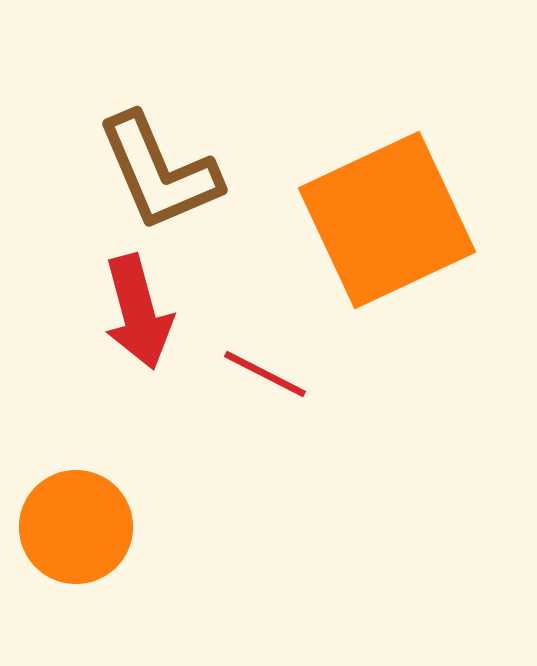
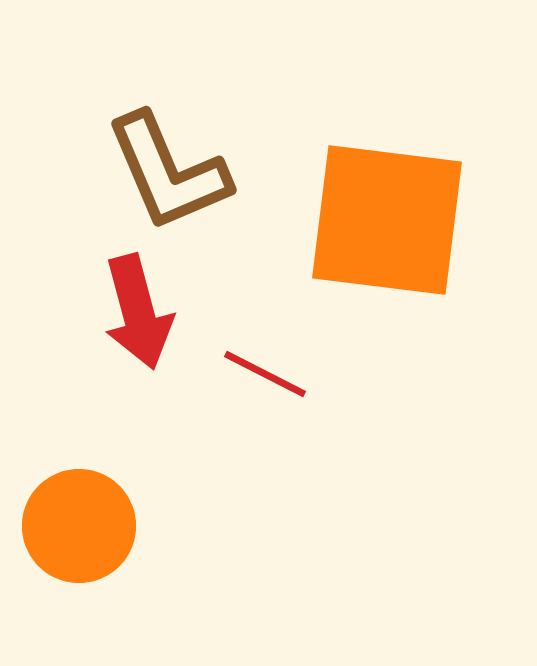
brown L-shape: moved 9 px right
orange square: rotated 32 degrees clockwise
orange circle: moved 3 px right, 1 px up
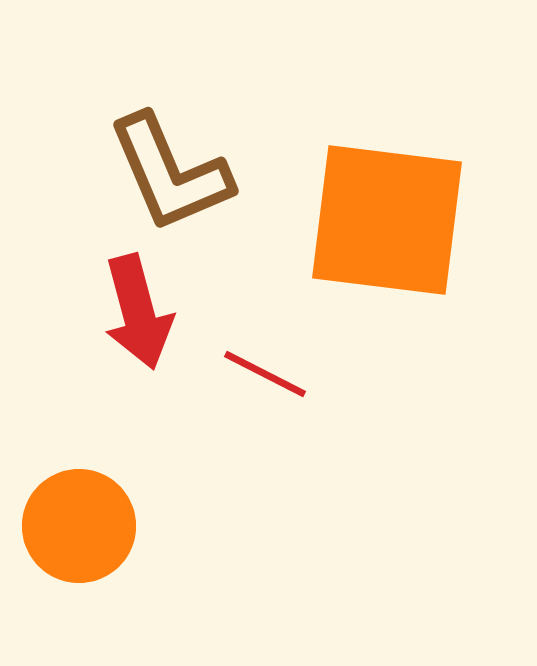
brown L-shape: moved 2 px right, 1 px down
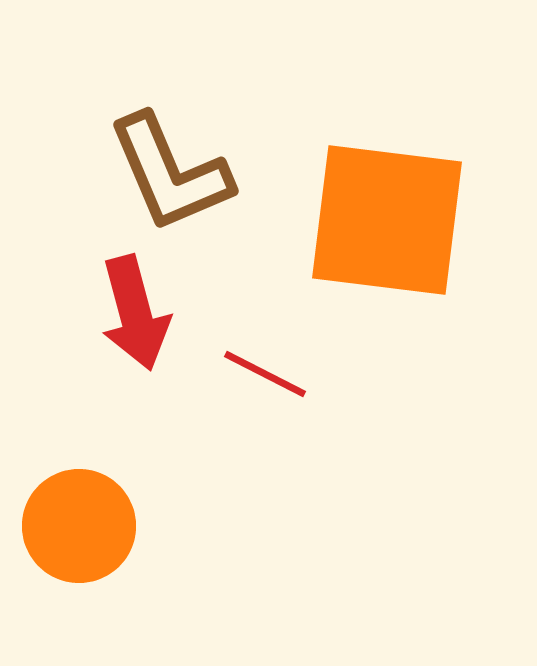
red arrow: moved 3 px left, 1 px down
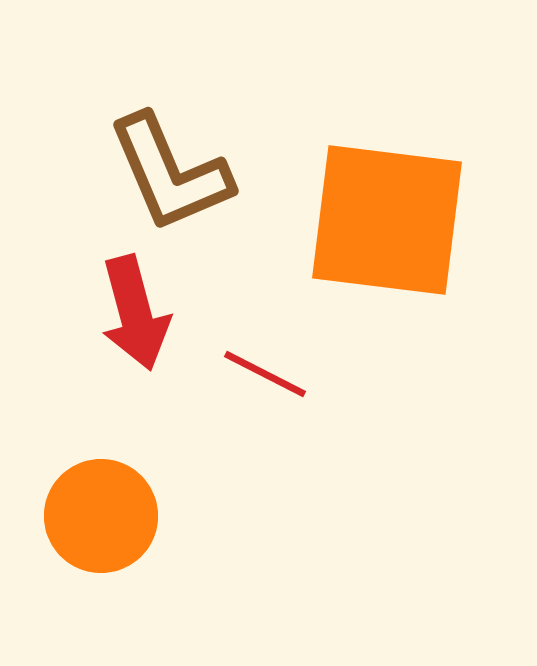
orange circle: moved 22 px right, 10 px up
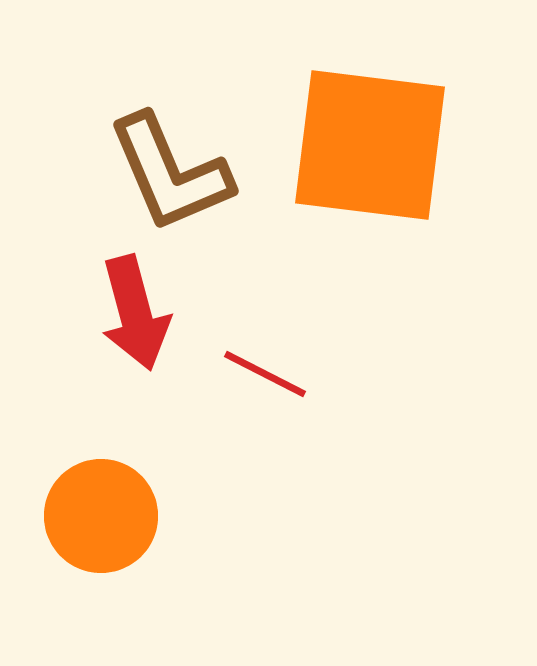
orange square: moved 17 px left, 75 px up
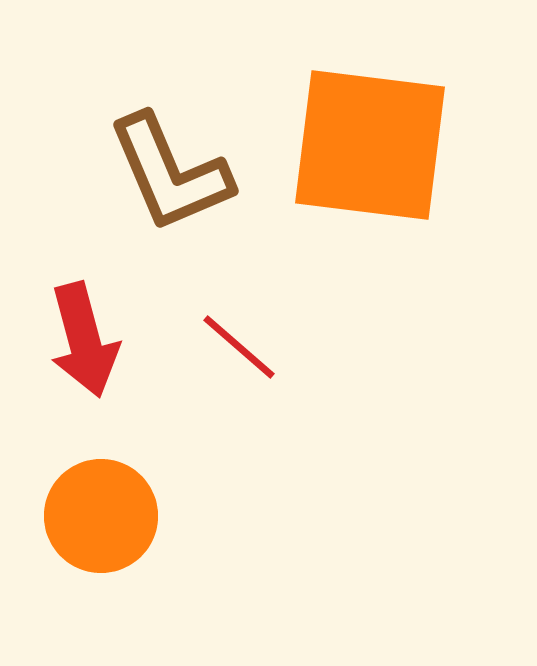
red arrow: moved 51 px left, 27 px down
red line: moved 26 px left, 27 px up; rotated 14 degrees clockwise
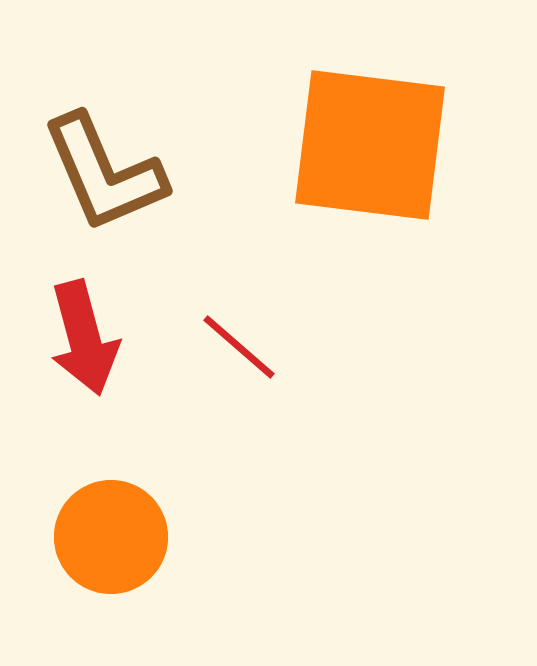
brown L-shape: moved 66 px left
red arrow: moved 2 px up
orange circle: moved 10 px right, 21 px down
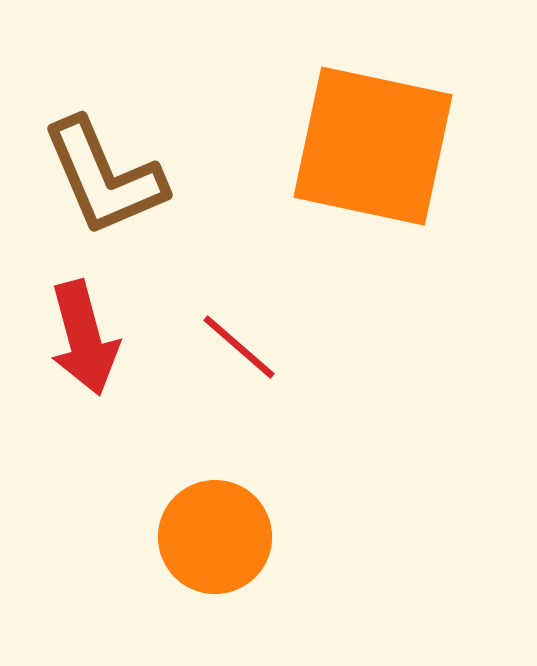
orange square: moved 3 px right, 1 px down; rotated 5 degrees clockwise
brown L-shape: moved 4 px down
orange circle: moved 104 px right
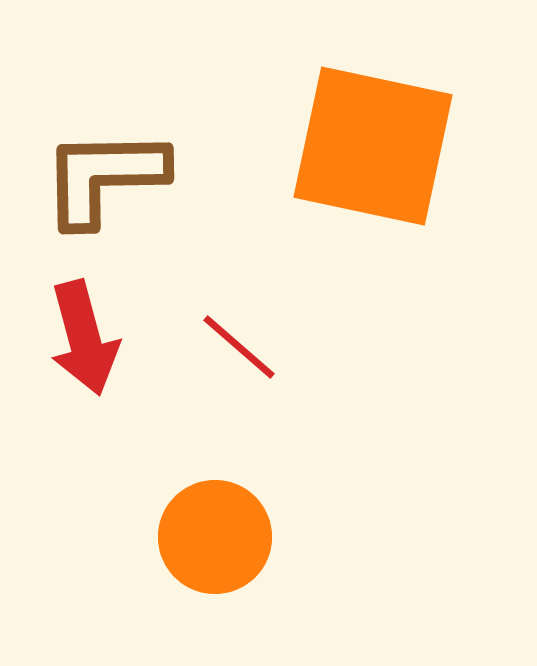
brown L-shape: rotated 112 degrees clockwise
